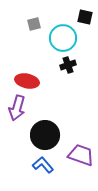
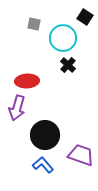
black square: rotated 21 degrees clockwise
gray square: rotated 24 degrees clockwise
black cross: rotated 28 degrees counterclockwise
red ellipse: rotated 15 degrees counterclockwise
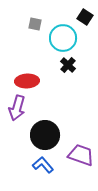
gray square: moved 1 px right
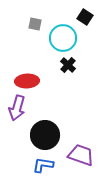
blue L-shape: rotated 40 degrees counterclockwise
